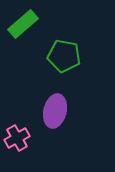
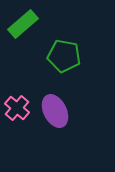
purple ellipse: rotated 40 degrees counterclockwise
pink cross: moved 30 px up; rotated 20 degrees counterclockwise
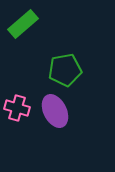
green pentagon: moved 1 px right, 14 px down; rotated 20 degrees counterclockwise
pink cross: rotated 25 degrees counterclockwise
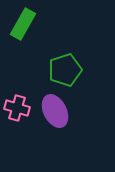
green rectangle: rotated 20 degrees counterclockwise
green pentagon: rotated 8 degrees counterclockwise
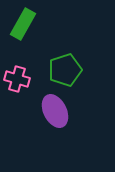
pink cross: moved 29 px up
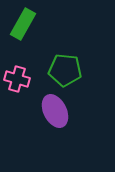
green pentagon: rotated 24 degrees clockwise
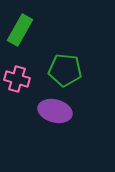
green rectangle: moved 3 px left, 6 px down
purple ellipse: rotated 48 degrees counterclockwise
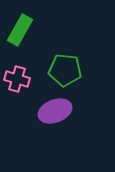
purple ellipse: rotated 36 degrees counterclockwise
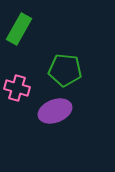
green rectangle: moved 1 px left, 1 px up
pink cross: moved 9 px down
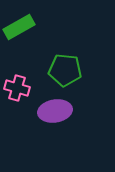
green rectangle: moved 2 px up; rotated 32 degrees clockwise
purple ellipse: rotated 12 degrees clockwise
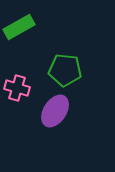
purple ellipse: rotated 48 degrees counterclockwise
